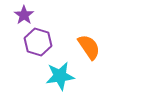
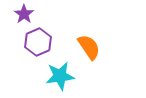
purple star: moved 1 px up
purple hexagon: rotated 20 degrees clockwise
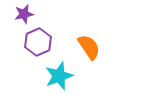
purple star: rotated 24 degrees clockwise
cyan star: moved 1 px left; rotated 12 degrees counterclockwise
